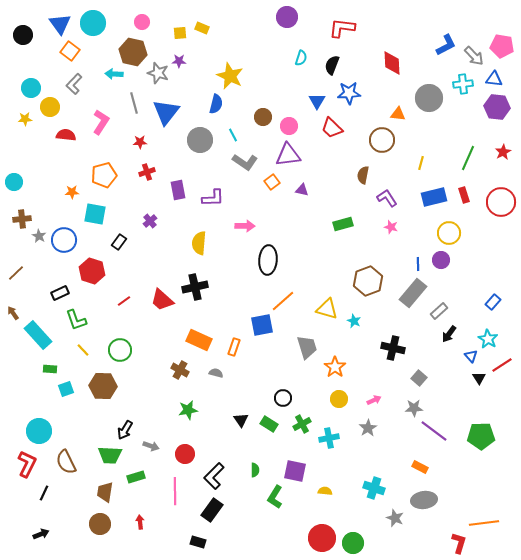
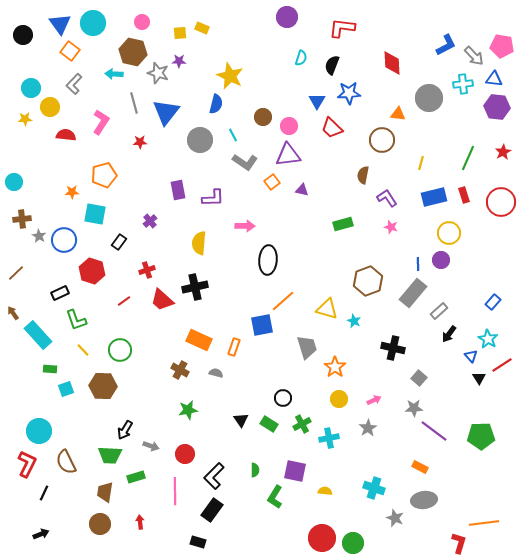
red cross at (147, 172): moved 98 px down
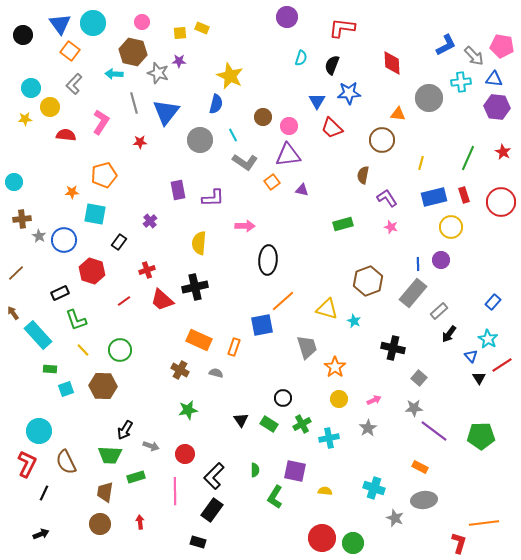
cyan cross at (463, 84): moved 2 px left, 2 px up
red star at (503, 152): rotated 14 degrees counterclockwise
yellow circle at (449, 233): moved 2 px right, 6 px up
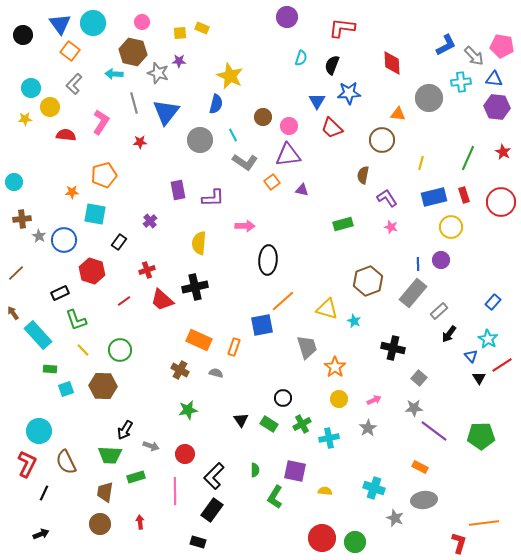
green circle at (353, 543): moved 2 px right, 1 px up
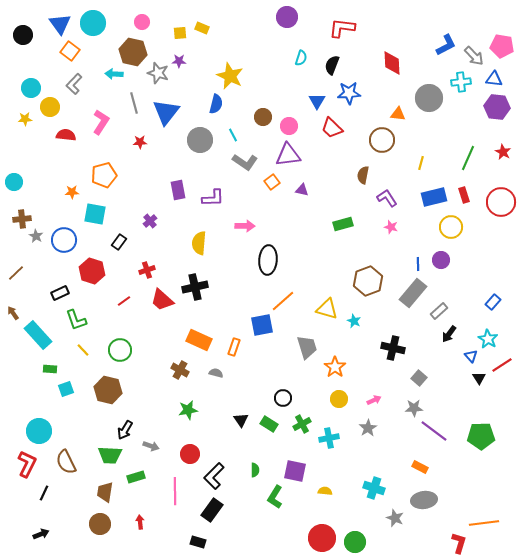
gray star at (39, 236): moved 3 px left
brown hexagon at (103, 386): moved 5 px right, 4 px down; rotated 12 degrees clockwise
red circle at (185, 454): moved 5 px right
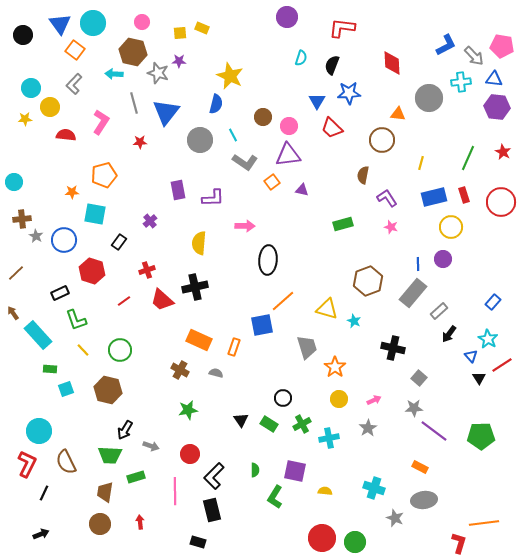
orange square at (70, 51): moved 5 px right, 1 px up
purple circle at (441, 260): moved 2 px right, 1 px up
black rectangle at (212, 510): rotated 50 degrees counterclockwise
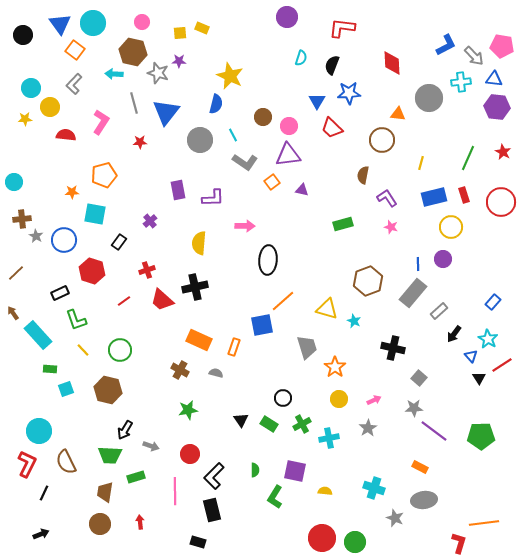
black arrow at (449, 334): moved 5 px right
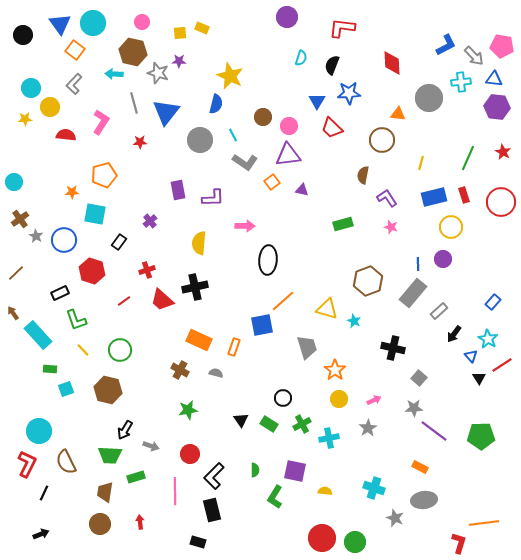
brown cross at (22, 219): moved 2 px left; rotated 30 degrees counterclockwise
orange star at (335, 367): moved 3 px down
